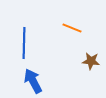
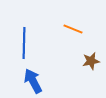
orange line: moved 1 px right, 1 px down
brown star: rotated 18 degrees counterclockwise
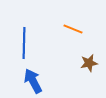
brown star: moved 2 px left, 2 px down
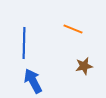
brown star: moved 5 px left, 3 px down
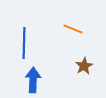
brown star: rotated 18 degrees counterclockwise
blue arrow: moved 1 px up; rotated 30 degrees clockwise
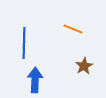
blue arrow: moved 2 px right
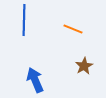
blue line: moved 23 px up
blue arrow: rotated 25 degrees counterclockwise
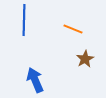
brown star: moved 1 px right, 7 px up
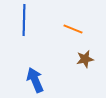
brown star: rotated 18 degrees clockwise
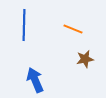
blue line: moved 5 px down
